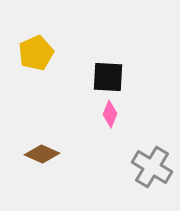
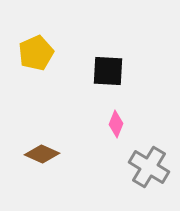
black square: moved 6 px up
pink diamond: moved 6 px right, 10 px down
gray cross: moved 3 px left
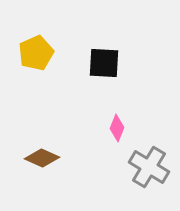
black square: moved 4 px left, 8 px up
pink diamond: moved 1 px right, 4 px down
brown diamond: moved 4 px down
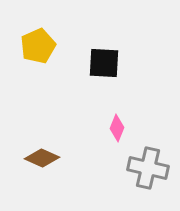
yellow pentagon: moved 2 px right, 7 px up
gray cross: moved 1 px left, 1 px down; rotated 18 degrees counterclockwise
